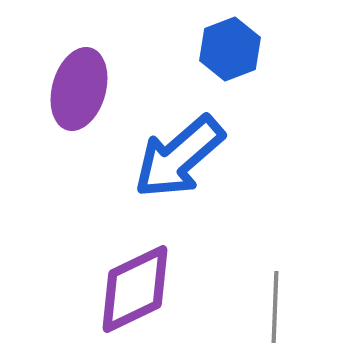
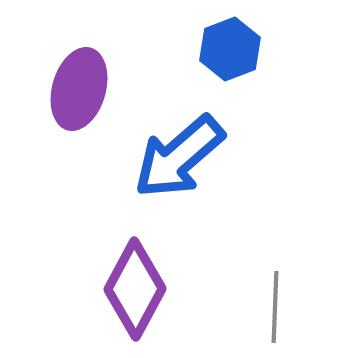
purple diamond: rotated 36 degrees counterclockwise
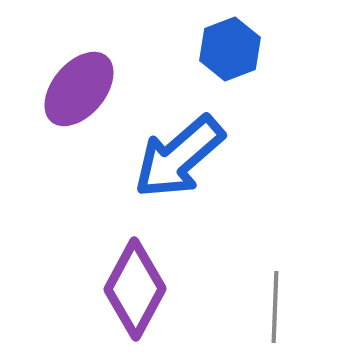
purple ellipse: rotated 24 degrees clockwise
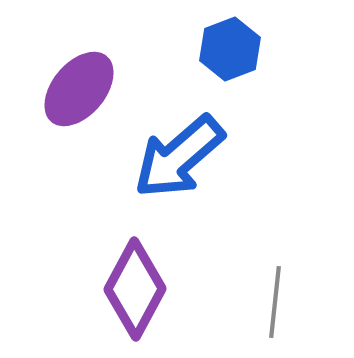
gray line: moved 5 px up; rotated 4 degrees clockwise
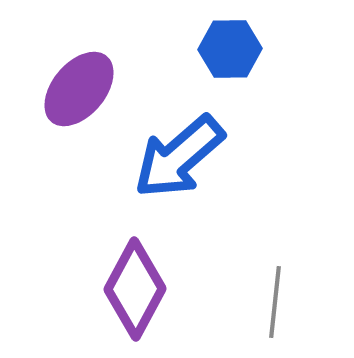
blue hexagon: rotated 20 degrees clockwise
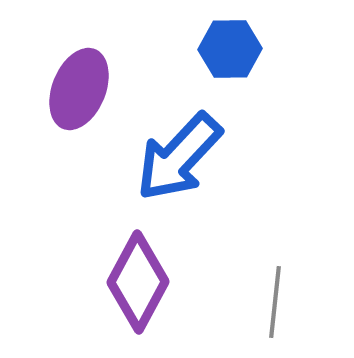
purple ellipse: rotated 18 degrees counterclockwise
blue arrow: rotated 6 degrees counterclockwise
purple diamond: moved 3 px right, 7 px up
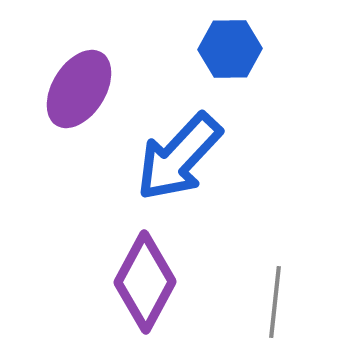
purple ellipse: rotated 10 degrees clockwise
purple diamond: moved 7 px right
